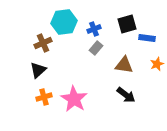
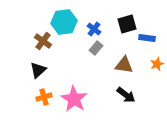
blue cross: rotated 32 degrees counterclockwise
brown cross: moved 2 px up; rotated 30 degrees counterclockwise
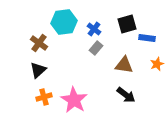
brown cross: moved 4 px left, 2 px down
pink star: moved 1 px down
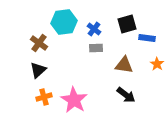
gray rectangle: rotated 48 degrees clockwise
orange star: rotated 16 degrees counterclockwise
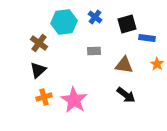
blue cross: moved 1 px right, 12 px up
gray rectangle: moved 2 px left, 3 px down
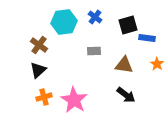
black square: moved 1 px right, 1 px down
brown cross: moved 2 px down
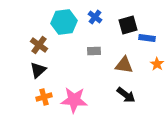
pink star: rotated 28 degrees counterclockwise
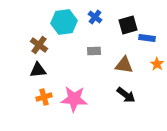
black triangle: rotated 36 degrees clockwise
pink star: moved 1 px up
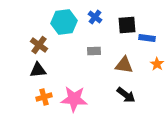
black square: moved 1 px left; rotated 12 degrees clockwise
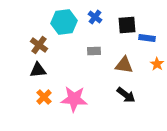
orange cross: rotated 28 degrees counterclockwise
